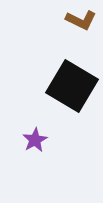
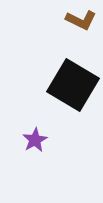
black square: moved 1 px right, 1 px up
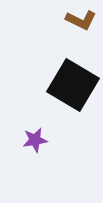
purple star: rotated 20 degrees clockwise
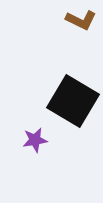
black square: moved 16 px down
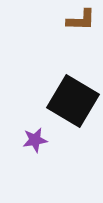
brown L-shape: rotated 24 degrees counterclockwise
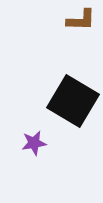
purple star: moved 1 px left, 3 px down
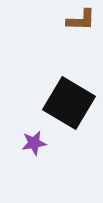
black square: moved 4 px left, 2 px down
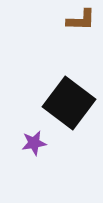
black square: rotated 6 degrees clockwise
